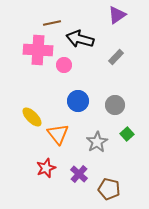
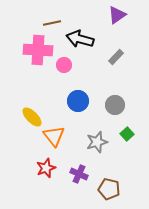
orange triangle: moved 4 px left, 2 px down
gray star: rotated 15 degrees clockwise
purple cross: rotated 18 degrees counterclockwise
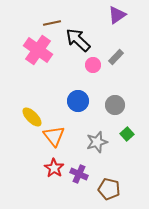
black arrow: moved 2 px left, 1 px down; rotated 28 degrees clockwise
pink cross: rotated 32 degrees clockwise
pink circle: moved 29 px right
red star: moved 8 px right; rotated 18 degrees counterclockwise
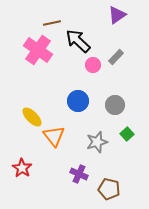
black arrow: moved 1 px down
red star: moved 32 px left
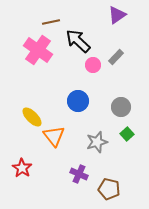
brown line: moved 1 px left, 1 px up
gray circle: moved 6 px right, 2 px down
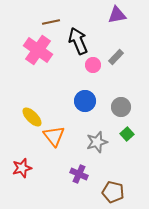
purple triangle: rotated 24 degrees clockwise
black arrow: rotated 24 degrees clockwise
blue circle: moved 7 px right
red star: rotated 24 degrees clockwise
brown pentagon: moved 4 px right, 3 px down
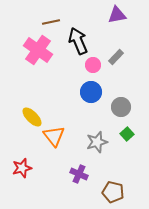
blue circle: moved 6 px right, 9 px up
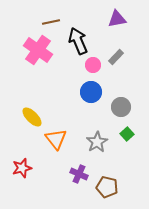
purple triangle: moved 4 px down
orange triangle: moved 2 px right, 3 px down
gray star: rotated 15 degrees counterclockwise
brown pentagon: moved 6 px left, 5 px up
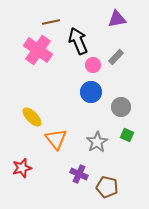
green square: moved 1 px down; rotated 24 degrees counterclockwise
